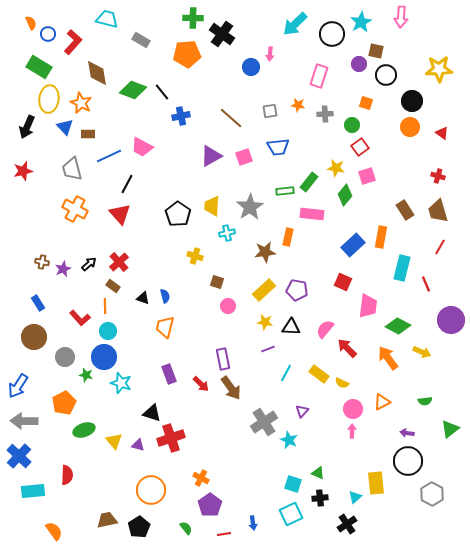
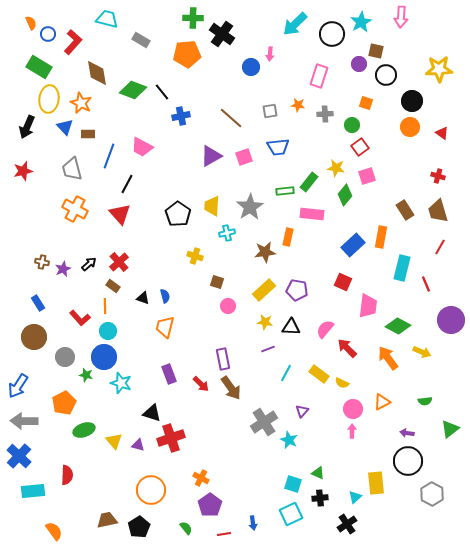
blue line at (109, 156): rotated 45 degrees counterclockwise
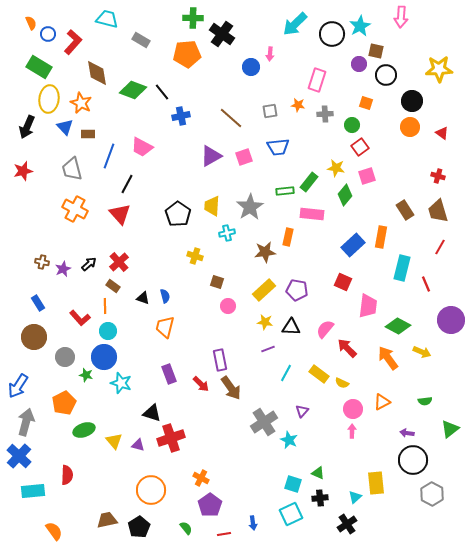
cyan star at (361, 22): moved 1 px left, 4 px down
pink rectangle at (319, 76): moved 2 px left, 4 px down
purple rectangle at (223, 359): moved 3 px left, 1 px down
gray arrow at (24, 421): moved 2 px right, 1 px down; rotated 104 degrees clockwise
black circle at (408, 461): moved 5 px right, 1 px up
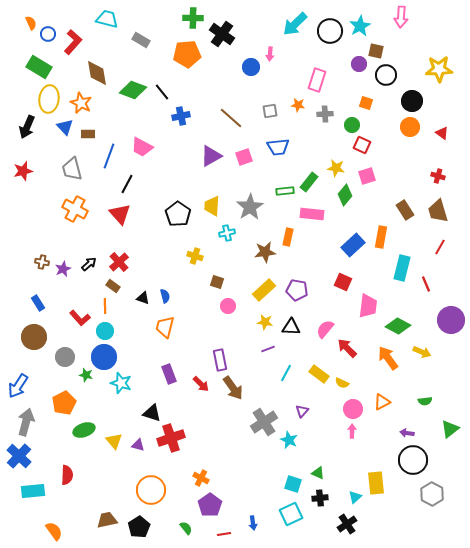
black circle at (332, 34): moved 2 px left, 3 px up
red square at (360, 147): moved 2 px right, 2 px up; rotated 30 degrees counterclockwise
cyan circle at (108, 331): moved 3 px left
brown arrow at (231, 388): moved 2 px right
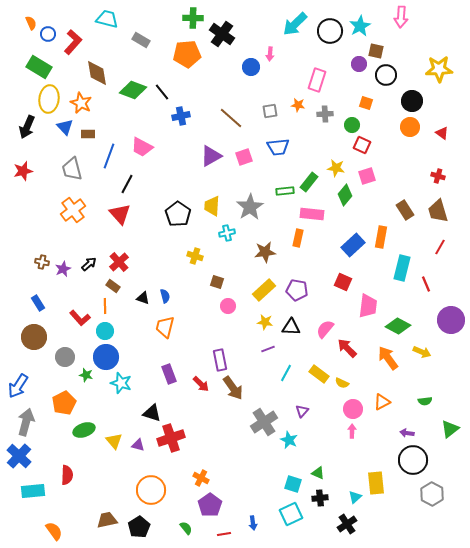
orange cross at (75, 209): moved 2 px left, 1 px down; rotated 25 degrees clockwise
orange rectangle at (288, 237): moved 10 px right, 1 px down
blue circle at (104, 357): moved 2 px right
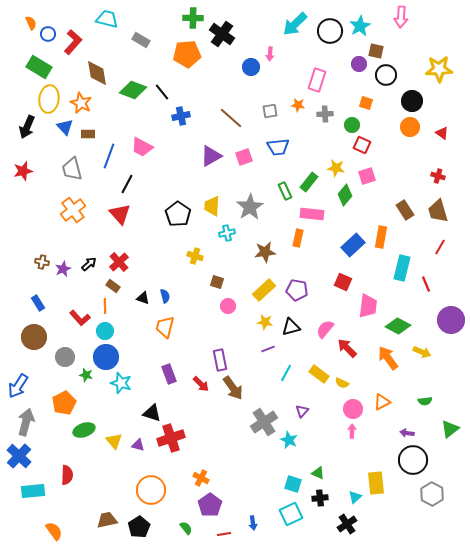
green rectangle at (285, 191): rotated 72 degrees clockwise
black triangle at (291, 327): rotated 18 degrees counterclockwise
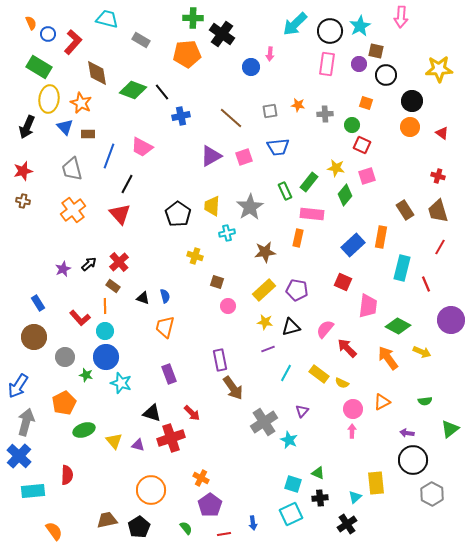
pink rectangle at (317, 80): moved 10 px right, 16 px up; rotated 10 degrees counterclockwise
brown cross at (42, 262): moved 19 px left, 61 px up
red arrow at (201, 384): moved 9 px left, 29 px down
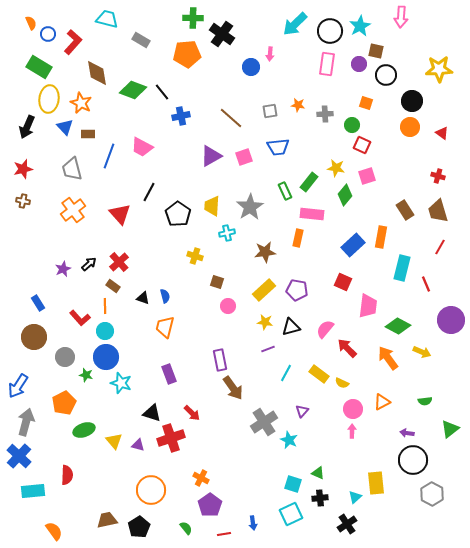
red star at (23, 171): moved 2 px up
black line at (127, 184): moved 22 px right, 8 px down
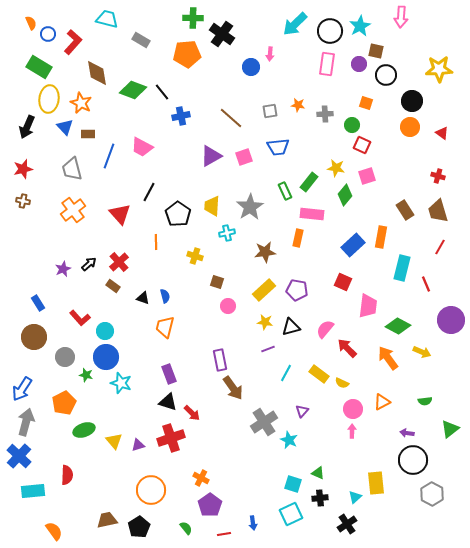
orange line at (105, 306): moved 51 px right, 64 px up
blue arrow at (18, 386): moved 4 px right, 3 px down
black triangle at (152, 413): moved 16 px right, 11 px up
purple triangle at (138, 445): rotated 32 degrees counterclockwise
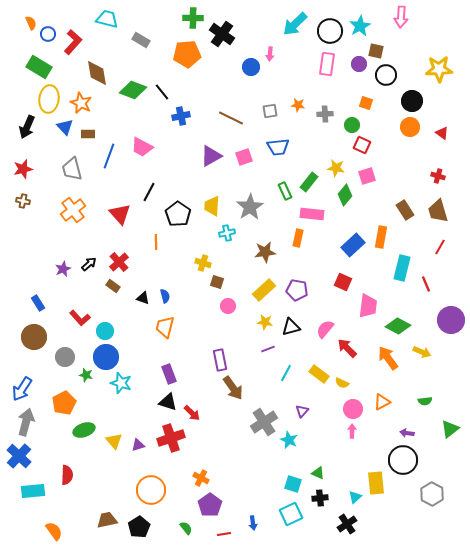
brown line at (231, 118): rotated 15 degrees counterclockwise
yellow cross at (195, 256): moved 8 px right, 7 px down
black circle at (413, 460): moved 10 px left
